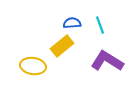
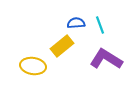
blue semicircle: moved 4 px right
purple L-shape: moved 1 px left, 2 px up
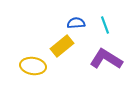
cyan line: moved 5 px right
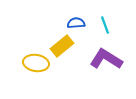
yellow ellipse: moved 3 px right, 3 px up
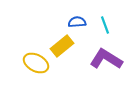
blue semicircle: moved 1 px right, 1 px up
yellow ellipse: rotated 20 degrees clockwise
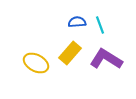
cyan line: moved 5 px left
yellow rectangle: moved 8 px right, 7 px down; rotated 10 degrees counterclockwise
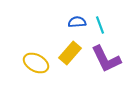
purple L-shape: rotated 148 degrees counterclockwise
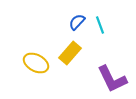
blue semicircle: rotated 42 degrees counterclockwise
purple L-shape: moved 6 px right, 20 px down
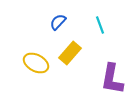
blue semicircle: moved 19 px left
purple L-shape: rotated 36 degrees clockwise
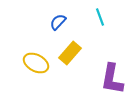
cyan line: moved 8 px up
